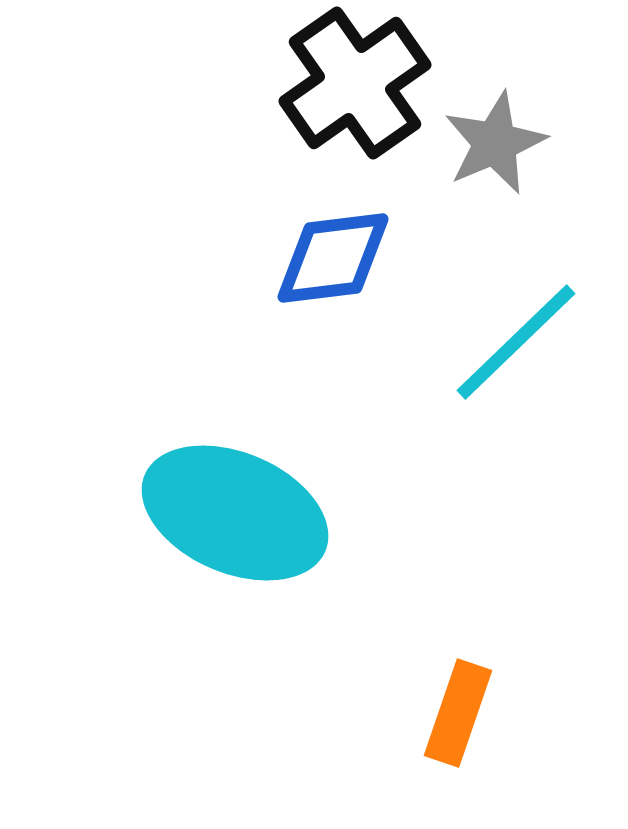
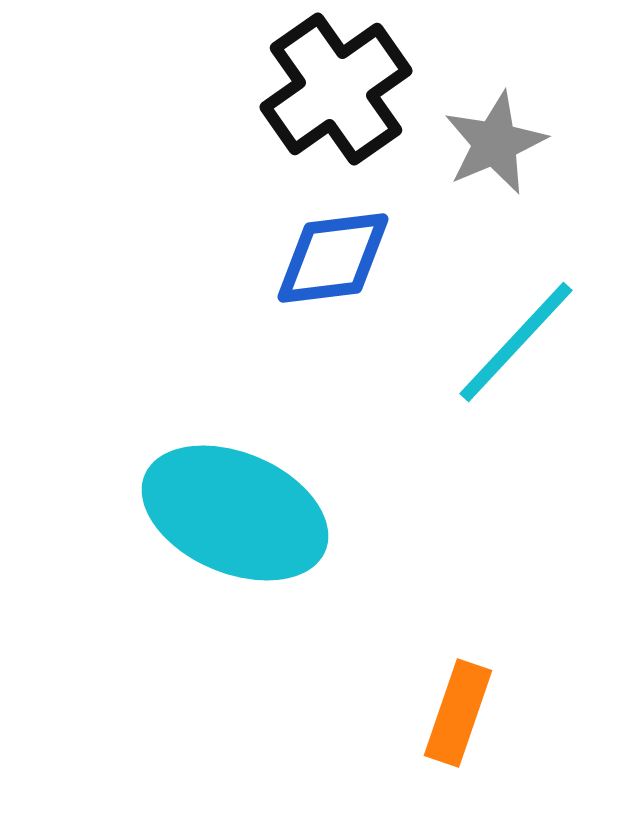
black cross: moved 19 px left, 6 px down
cyan line: rotated 3 degrees counterclockwise
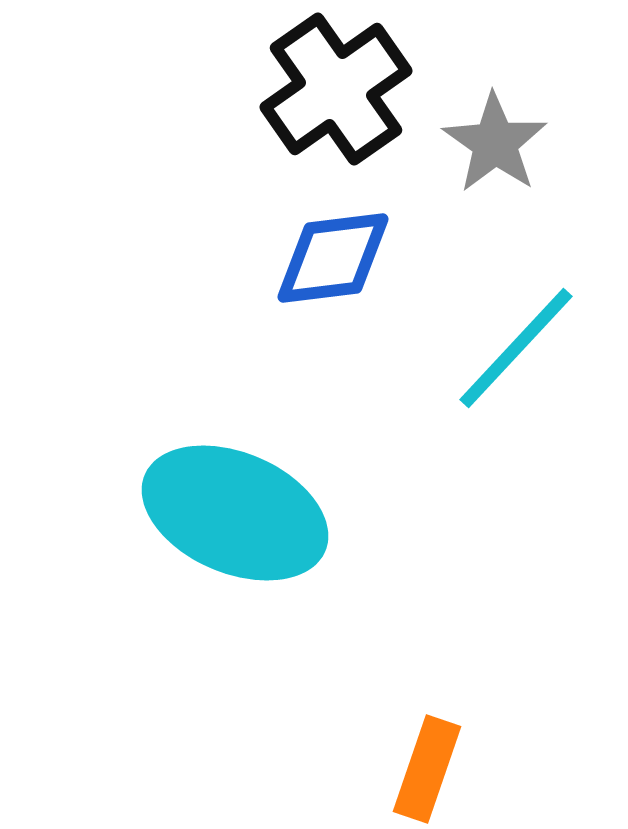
gray star: rotated 14 degrees counterclockwise
cyan line: moved 6 px down
orange rectangle: moved 31 px left, 56 px down
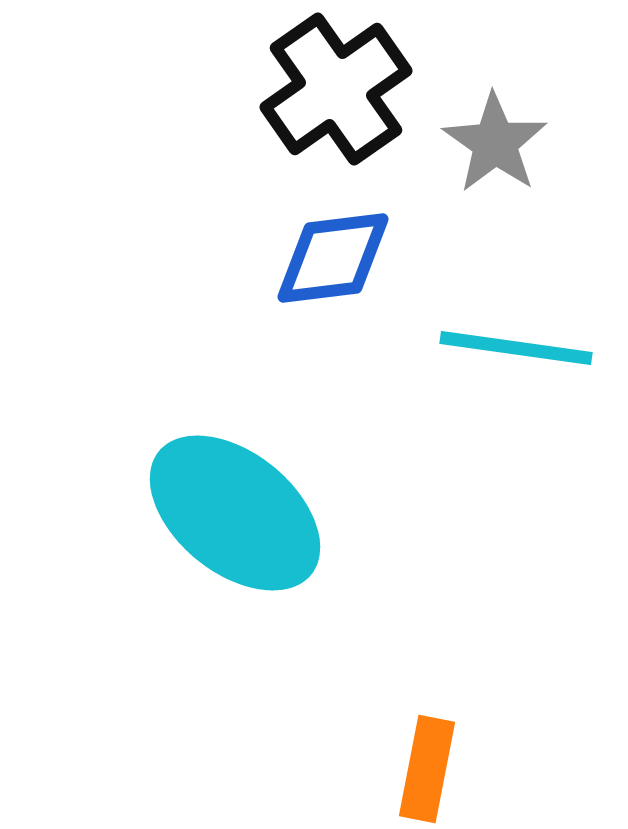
cyan line: rotated 55 degrees clockwise
cyan ellipse: rotated 16 degrees clockwise
orange rectangle: rotated 8 degrees counterclockwise
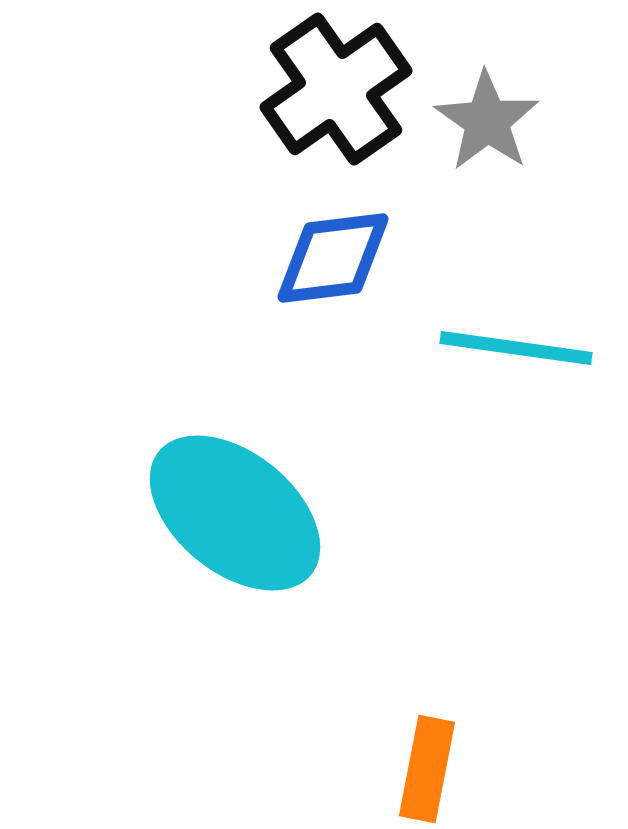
gray star: moved 8 px left, 22 px up
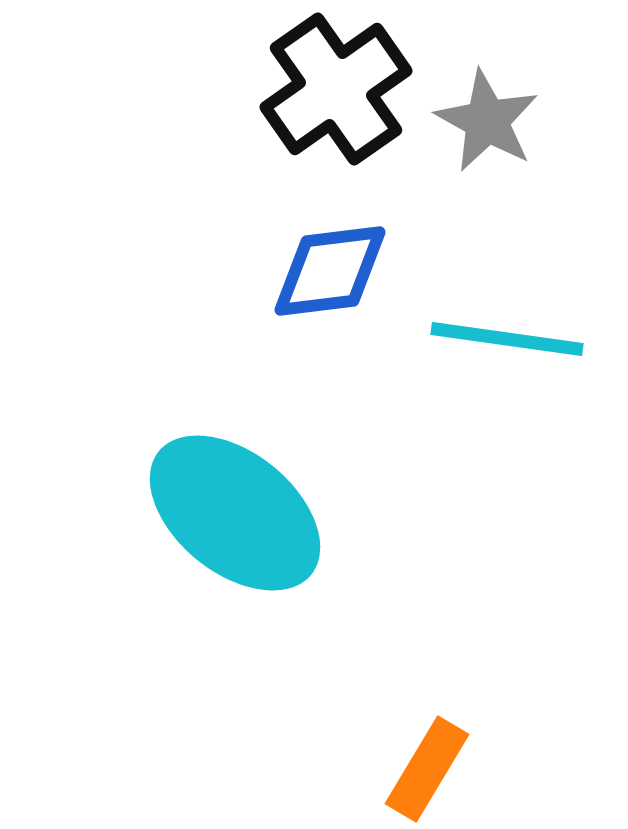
gray star: rotated 6 degrees counterclockwise
blue diamond: moved 3 px left, 13 px down
cyan line: moved 9 px left, 9 px up
orange rectangle: rotated 20 degrees clockwise
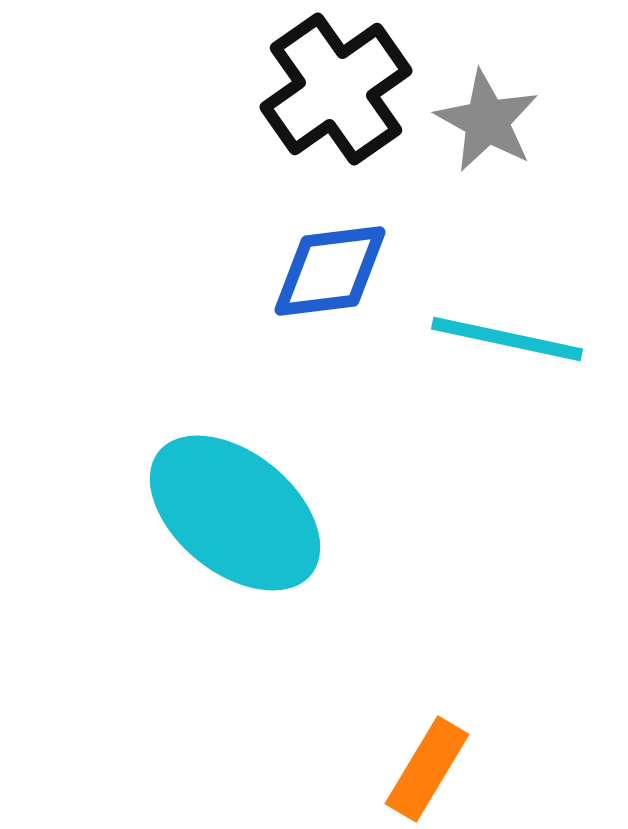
cyan line: rotated 4 degrees clockwise
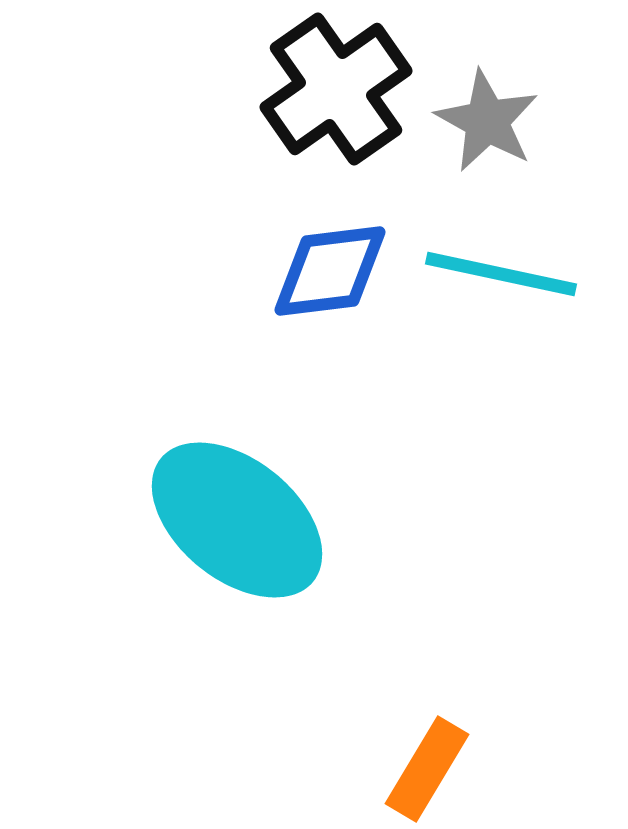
cyan line: moved 6 px left, 65 px up
cyan ellipse: moved 2 px right, 7 px down
